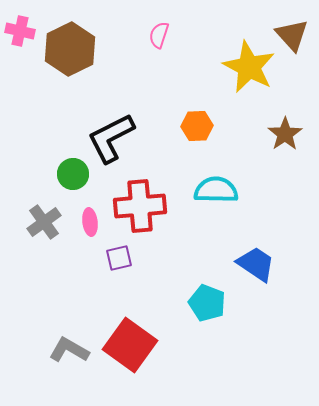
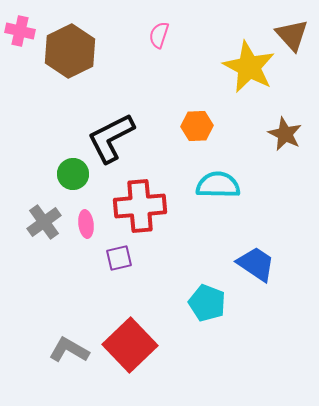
brown hexagon: moved 2 px down
brown star: rotated 12 degrees counterclockwise
cyan semicircle: moved 2 px right, 5 px up
pink ellipse: moved 4 px left, 2 px down
red square: rotated 10 degrees clockwise
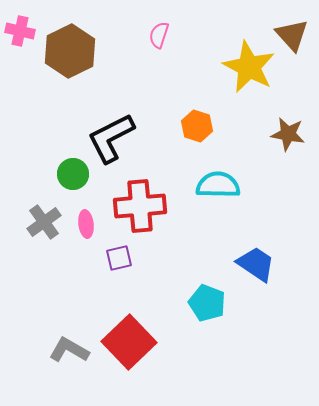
orange hexagon: rotated 20 degrees clockwise
brown star: moved 3 px right; rotated 16 degrees counterclockwise
red square: moved 1 px left, 3 px up
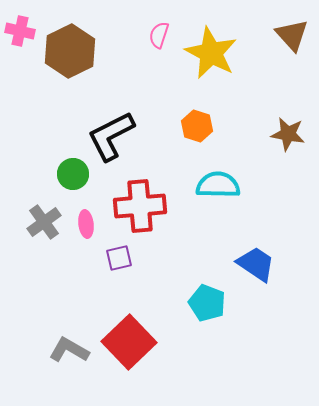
yellow star: moved 38 px left, 14 px up
black L-shape: moved 2 px up
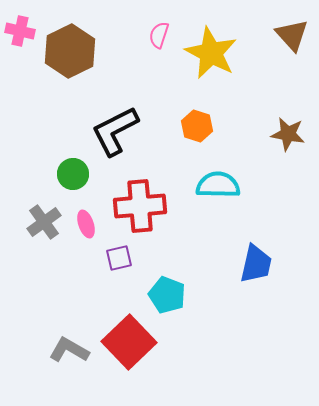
black L-shape: moved 4 px right, 5 px up
pink ellipse: rotated 12 degrees counterclockwise
blue trapezoid: rotated 69 degrees clockwise
cyan pentagon: moved 40 px left, 8 px up
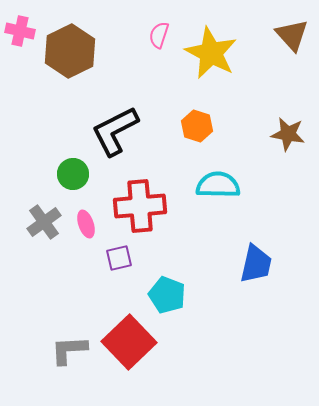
gray L-shape: rotated 33 degrees counterclockwise
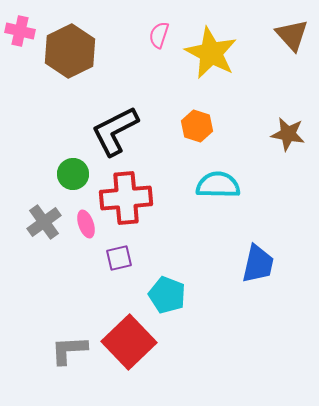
red cross: moved 14 px left, 8 px up
blue trapezoid: moved 2 px right
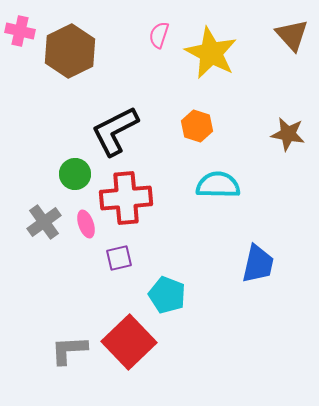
green circle: moved 2 px right
